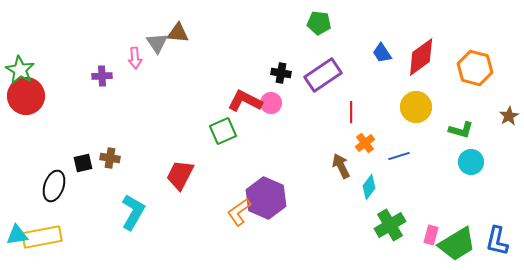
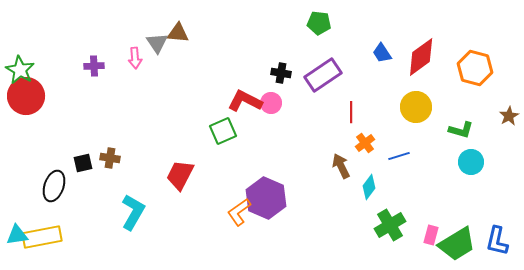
purple cross: moved 8 px left, 10 px up
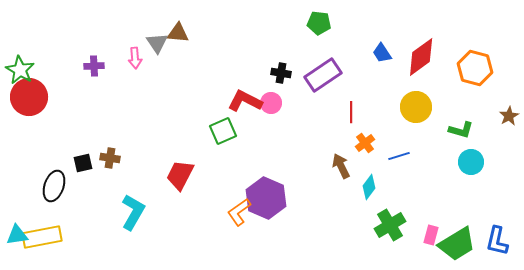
red circle: moved 3 px right, 1 px down
